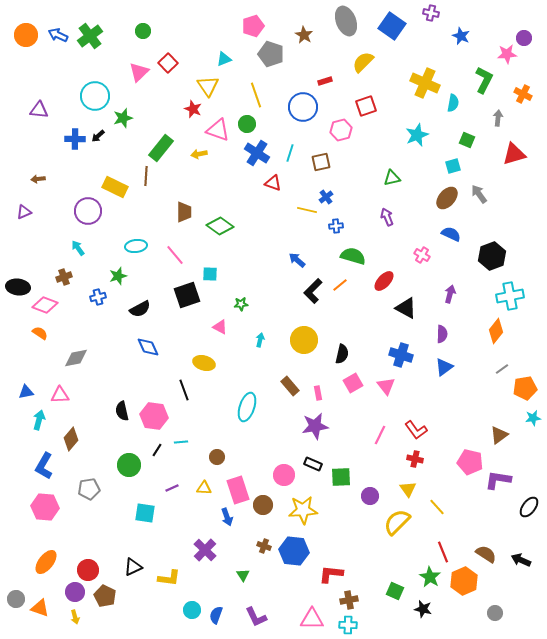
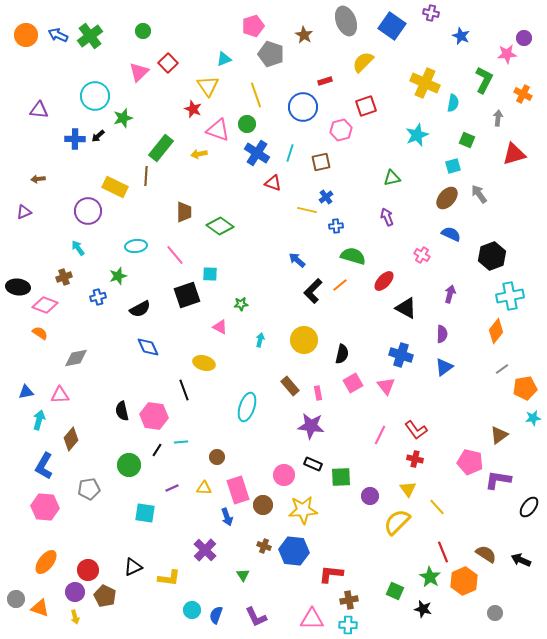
purple star at (315, 426): moved 4 px left; rotated 16 degrees clockwise
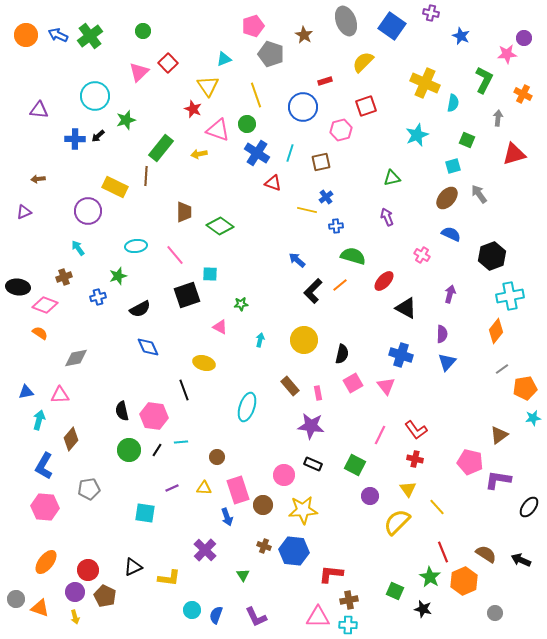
green star at (123, 118): moved 3 px right, 2 px down
blue triangle at (444, 367): moved 3 px right, 5 px up; rotated 12 degrees counterclockwise
green circle at (129, 465): moved 15 px up
green square at (341, 477): moved 14 px right, 12 px up; rotated 30 degrees clockwise
pink triangle at (312, 619): moved 6 px right, 2 px up
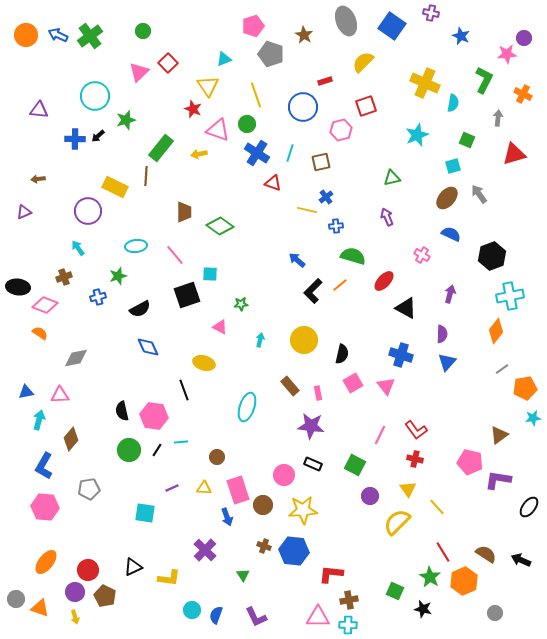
red line at (443, 552): rotated 10 degrees counterclockwise
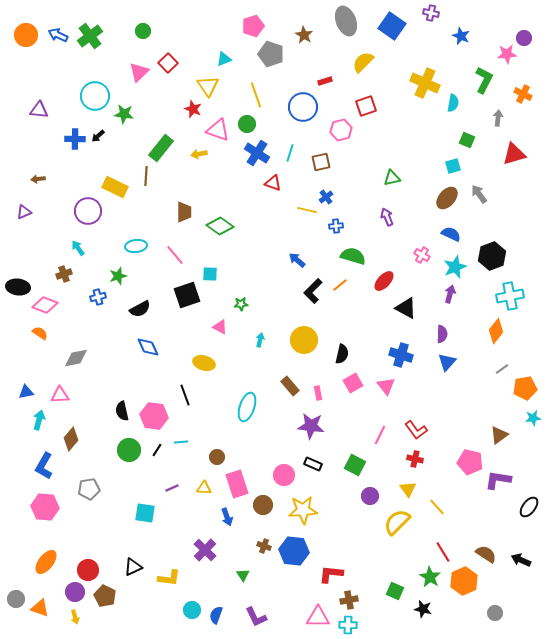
green star at (126, 120): moved 2 px left, 6 px up; rotated 24 degrees clockwise
cyan star at (417, 135): moved 38 px right, 132 px down
brown cross at (64, 277): moved 3 px up
black line at (184, 390): moved 1 px right, 5 px down
pink rectangle at (238, 490): moved 1 px left, 6 px up
